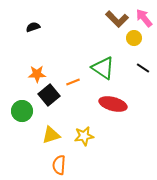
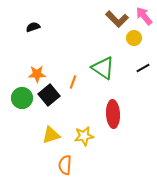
pink arrow: moved 2 px up
black line: rotated 64 degrees counterclockwise
orange line: rotated 48 degrees counterclockwise
red ellipse: moved 10 px down; rotated 72 degrees clockwise
green circle: moved 13 px up
orange semicircle: moved 6 px right
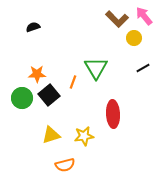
green triangle: moved 7 px left; rotated 25 degrees clockwise
orange semicircle: rotated 108 degrees counterclockwise
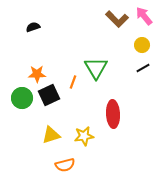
yellow circle: moved 8 px right, 7 px down
black square: rotated 15 degrees clockwise
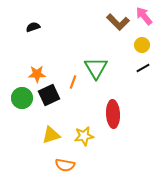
brown L-shape: moved 1 px right, 3 px down
orange semicircle: rotated 24 degrees clockwise
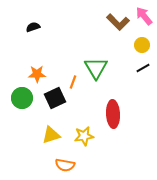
black square: moved 6 px right, 3 px down
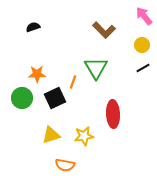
brown L-shape: moved 14 px left, 8 px down
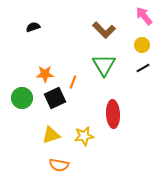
green triangle: moved 8 px right, 3 px up
orange star: moved 8 px right
orange semicircle: moved 6 px left
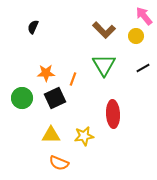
black semicircle: rotated 48 degrees counterclockwise
yellow circle: moved 6 px left, 9 px up
orange star: moved 1 px right, 1 px up
orange line: moved 3 px up
yellow triangle: rotated 18 degrees clockwise
orange semicircle: moved 2 px up; rotated 12 degrees clockwise
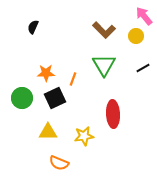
yellow triangle: moved 3 px left, 3 px up
